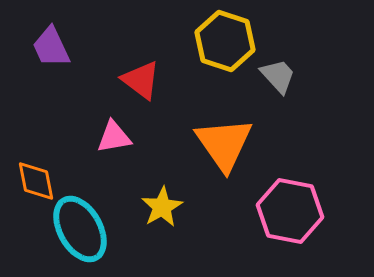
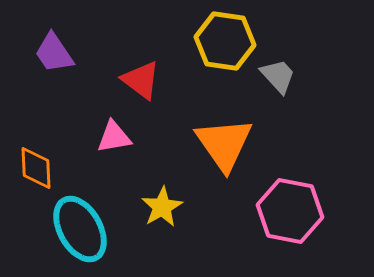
yellow hexagon: rotated 10 degrees counterclockwise
purple trapezoid: moved 3 px right, 6 px down; rotated 9 degrees counterclockwise
orange diamond: moved 13 px up; rotated 9 degrees clockwise
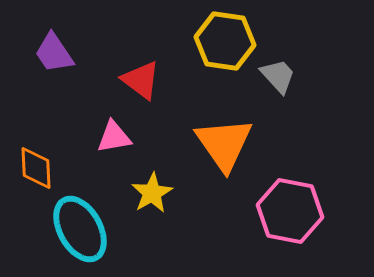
yellow star: moved 10 px left, 14 px up
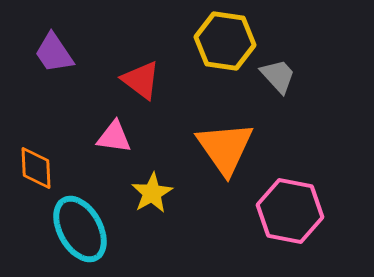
pink triangle: rotated 18 degrees clockwise
orange triangle: moved 1 px right, 4 px down
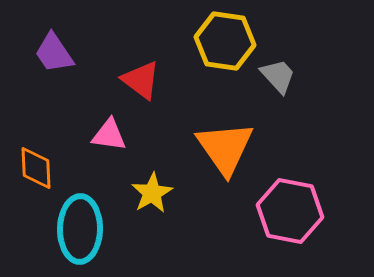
pink triangle: moved 5 px left, 2 px up
cyan ellipse: rotated 30 degrees clockwise
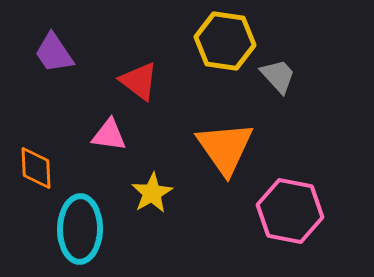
red triangle: moved 2 px left, 1 px down
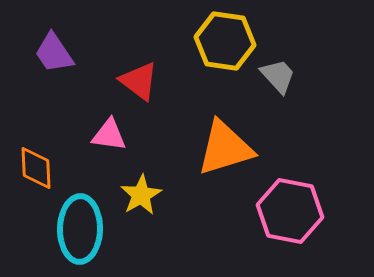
orange triangle: rotated 48 degrees clockwise
yellow star: moved 11 px left, 2 px down
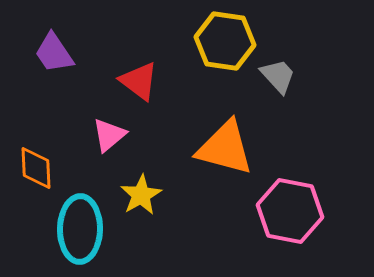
pink triangle: rotated 48 degrees counterclockwise
orange triangle: rotated 32 degrees clockwise
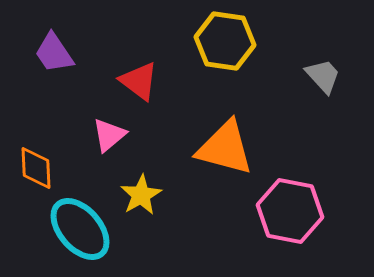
gray trapezoid: moved 45 px right
cyan ellipse: rotated 42 degrees counterclockwise
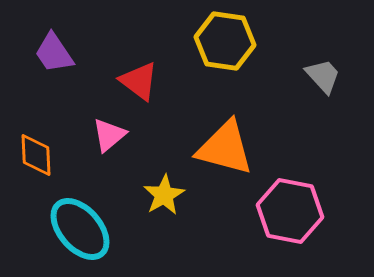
orange diamond: moved 13 px up
yellow star: moved 23 px right
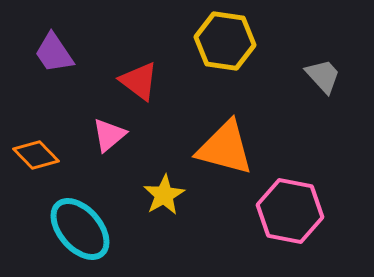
orange diamond: rotated 42 degrees counterclockwise
